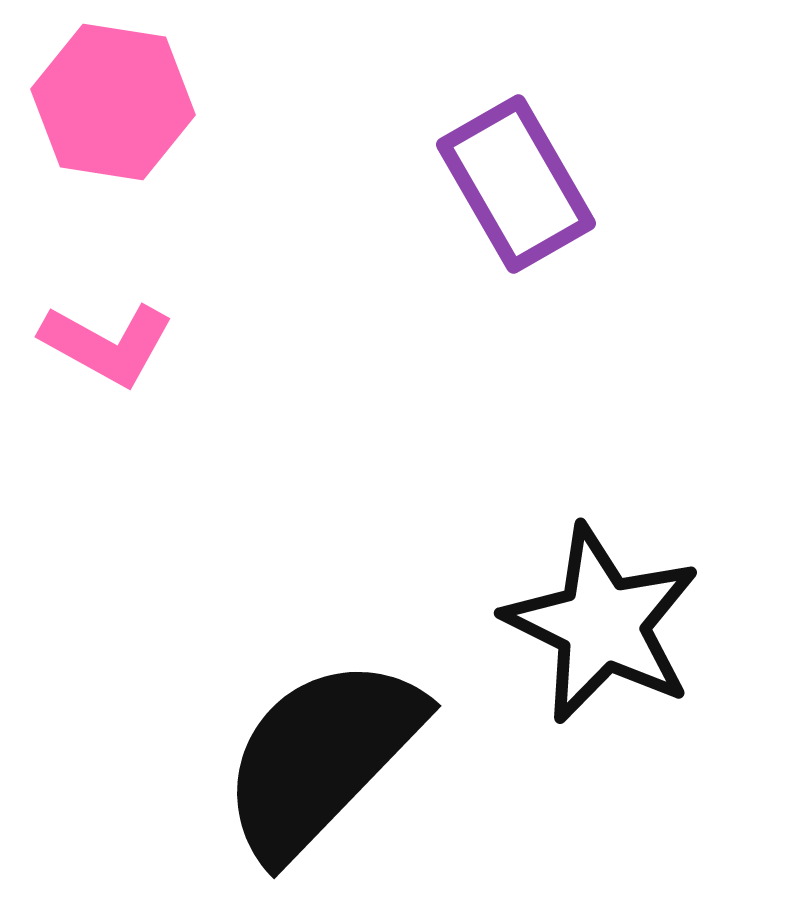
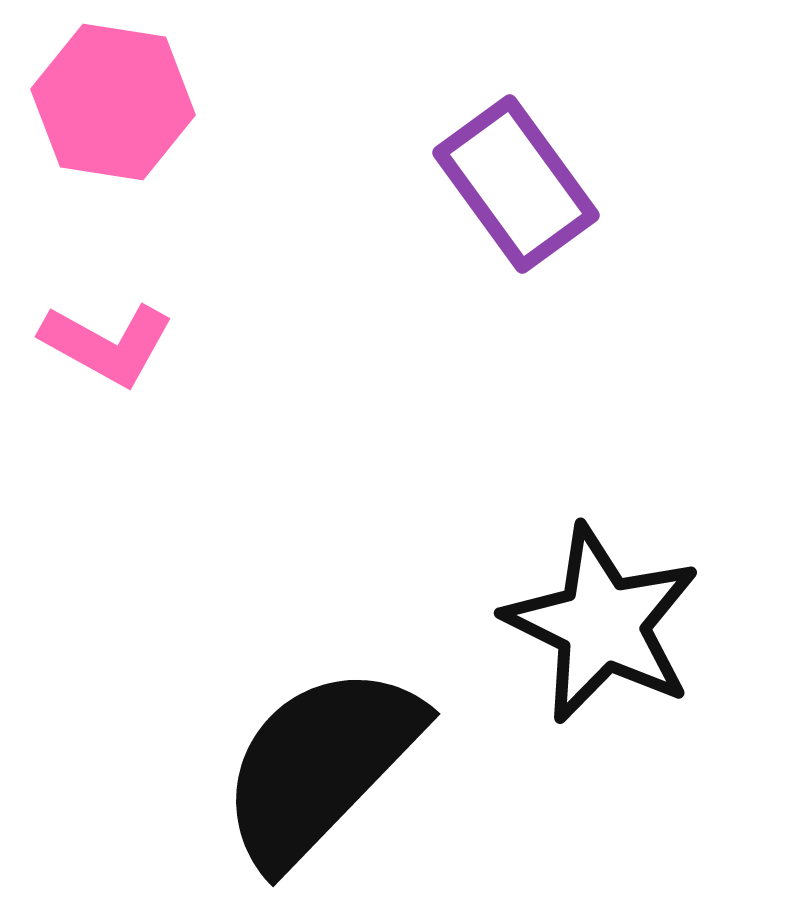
purple rectangle: rotated 6 degrees counterclockwise
black semicircle: moved 1 px left, 8 px down
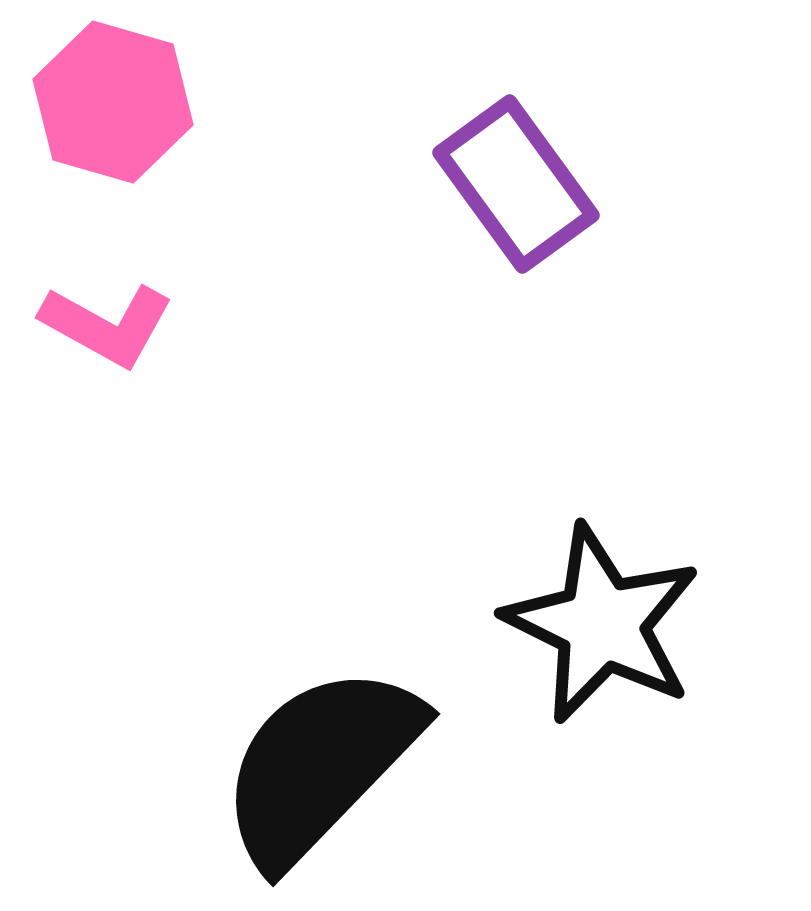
pink hexagon: rotated 7 degrees clockwise
pink L-shape: moved 19 px up
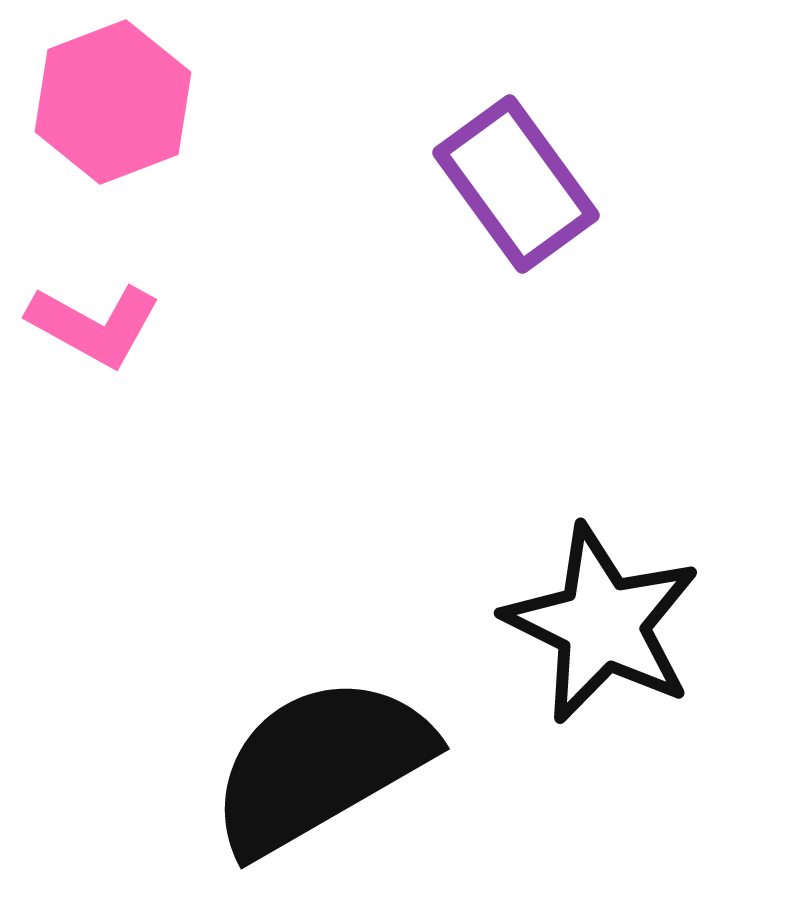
pink hexagon: rotated 23 degrees clockwise
pink L-shape: moved 13 px left
black semicircle: rotated 16 degrees clockwise
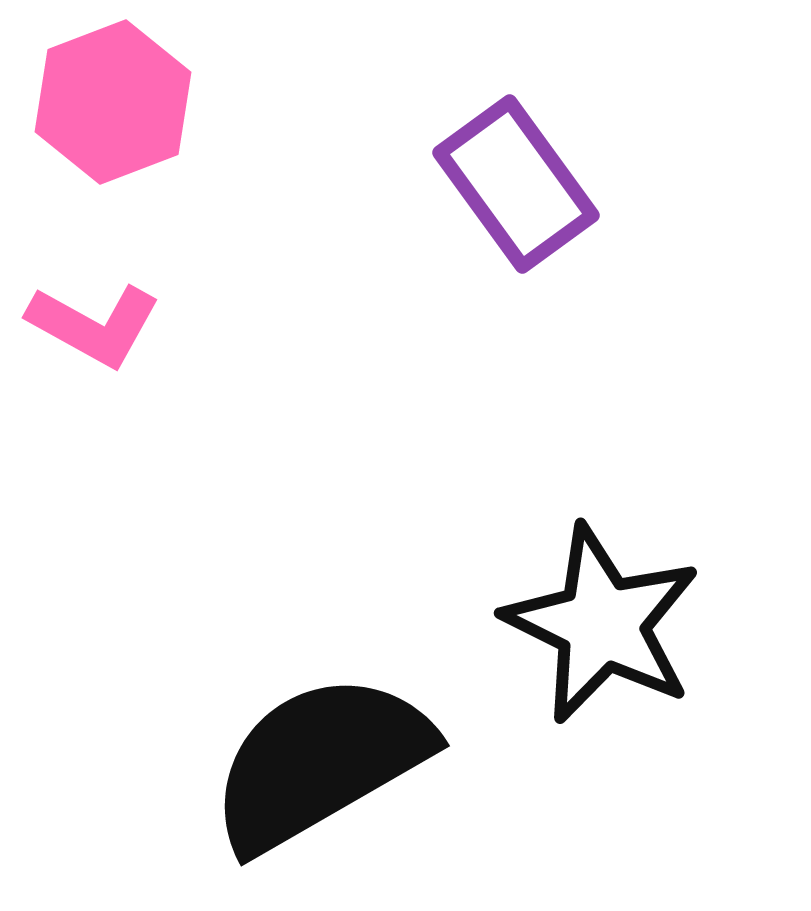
black semicircle: moved 3 px up
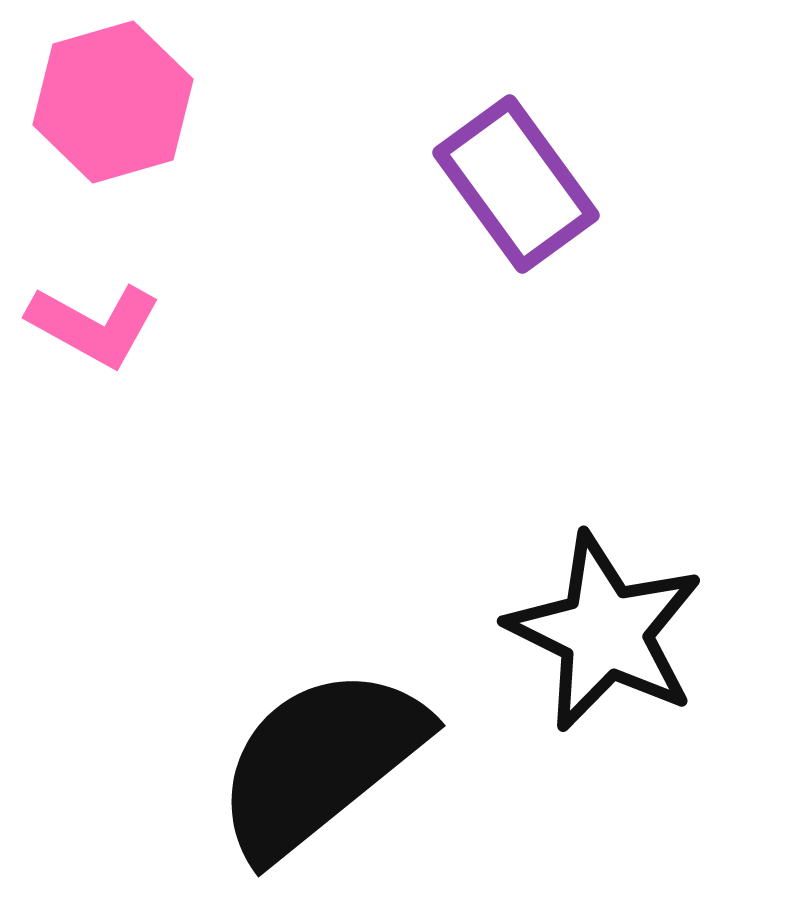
pink hexagon: rotated 5 degrees clockwise
black star: moved 3 px right, 8 px down
black semicircle: rotated 9 degrees counterclockwise
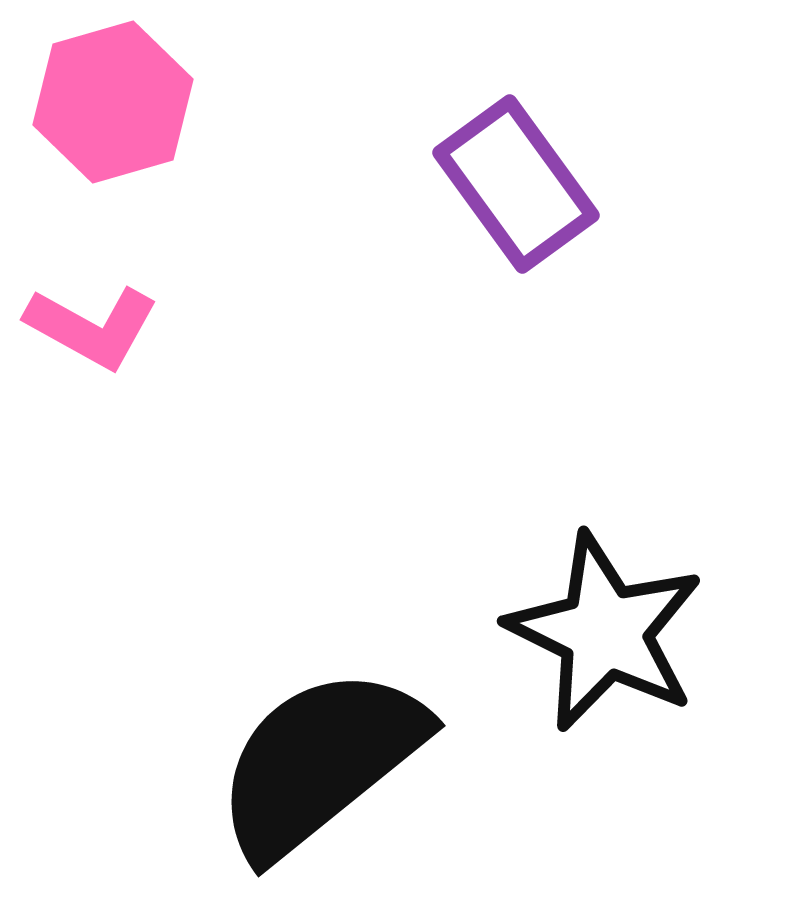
pink L-shape: moved 2 px left, 2 px down
